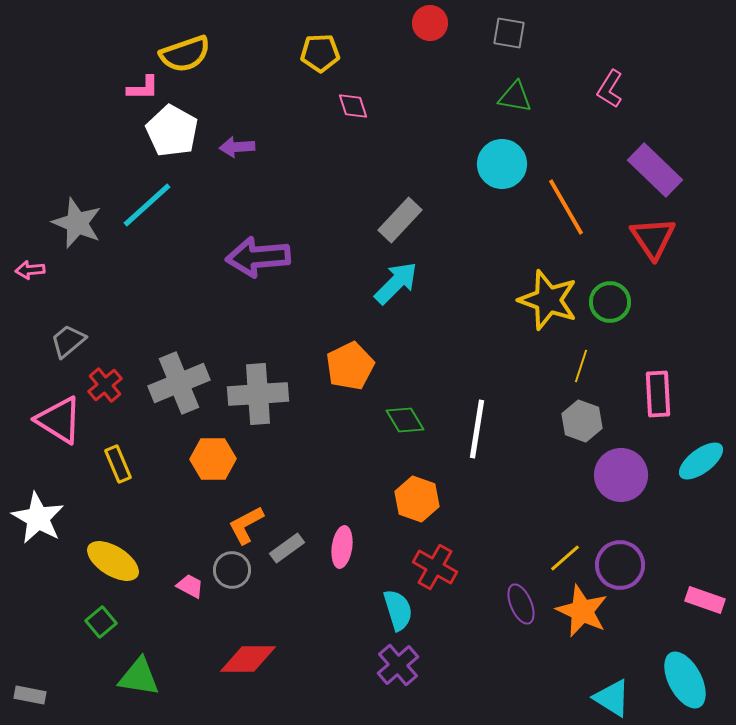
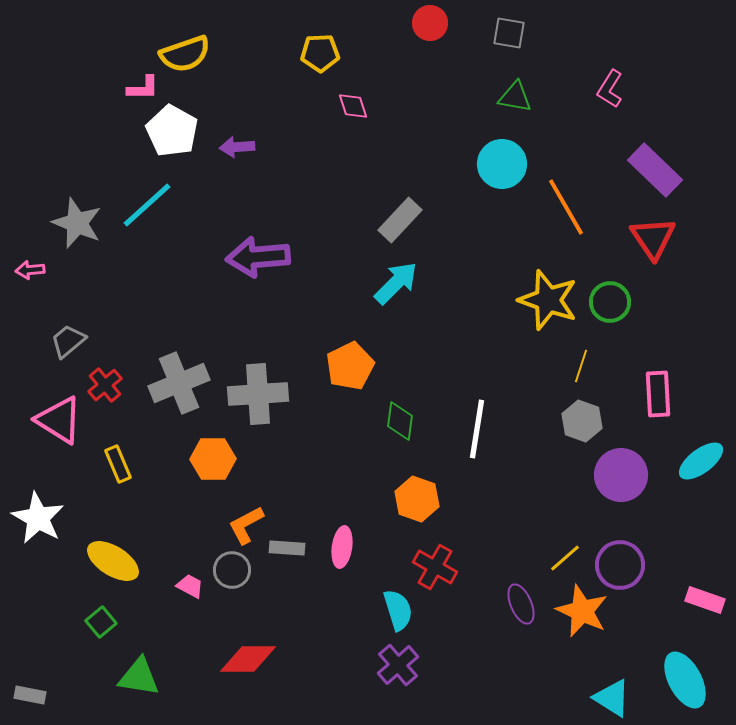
green diamond at (405, 420): moved 5 px left, 1 px down; rotated 39 degrees clockwise
gray rectangle at (287, 548): rotated 40 degrees clockwise
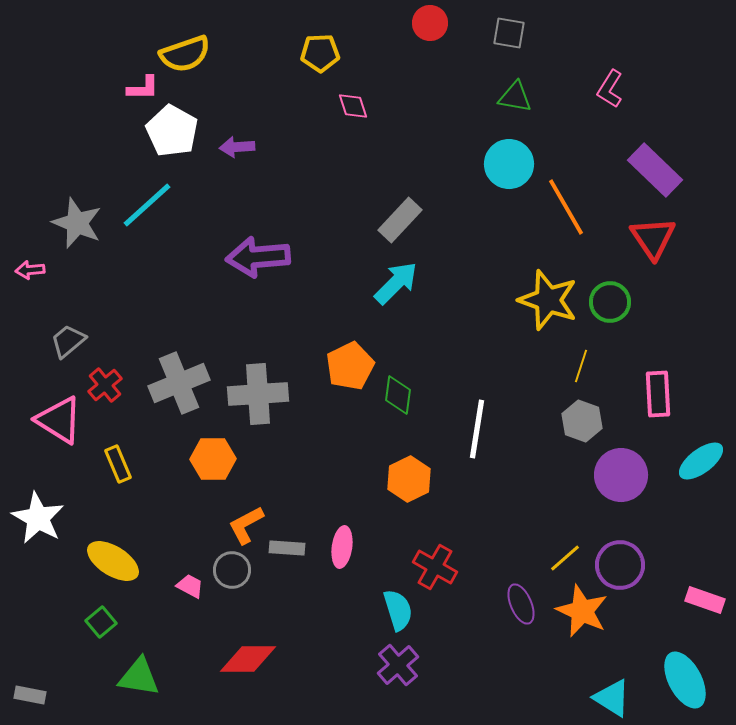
cyan circle at (502, 164): moved 7 px right
green diamond at (400, 421): moved 2 px left, 26 px up
orange hexagon at (417, 499): moved 8 px left, 20 px up; rotated 15 degrees clockwise
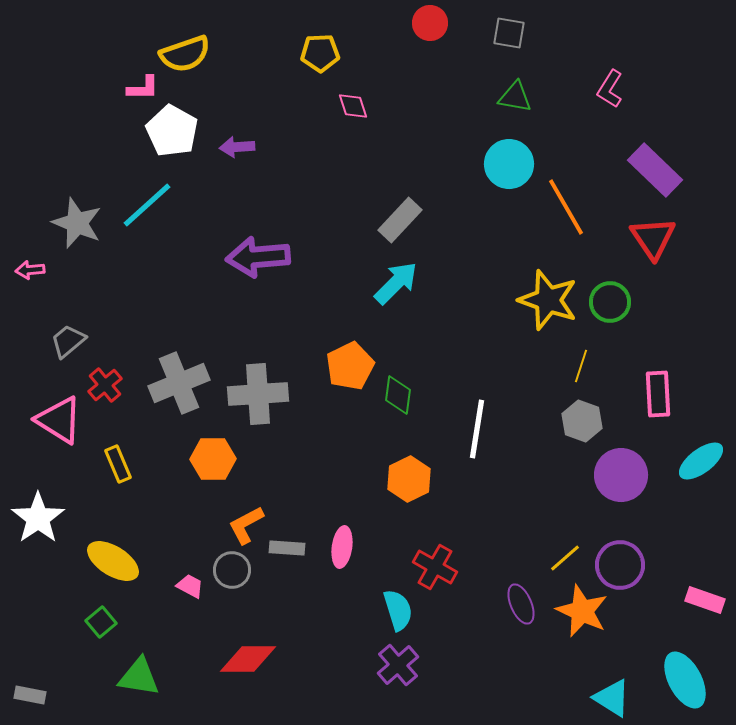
white star at (38, 518): rotated 8 degrees clockwise
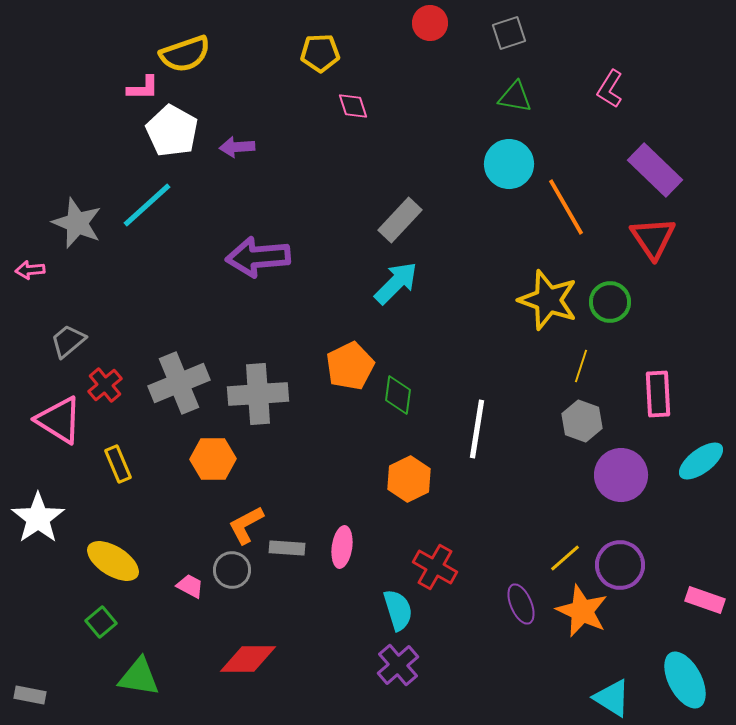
gray square at (509, 33): rotated 28 degrees counterclockwise
